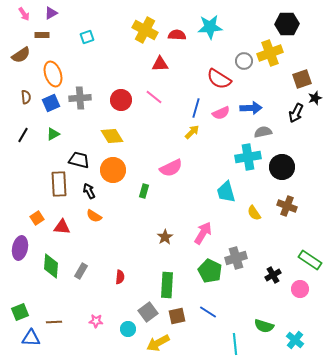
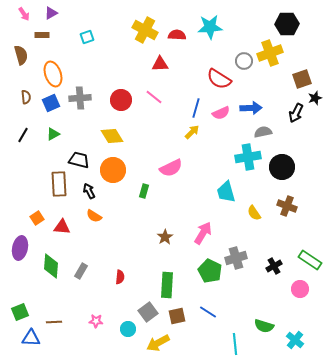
brown semicircle at (21, 55): rotated 72 degrees counterclockwise
black cross at (273, 275): moved 1 px right, 9 px up
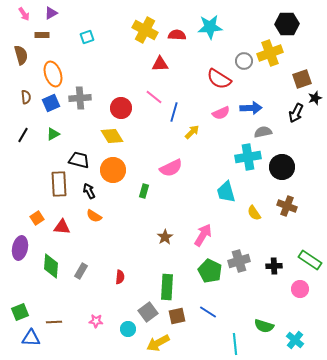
red circle at (121, 100): moved 8 px down
blue line at (196, 108): moved 22 px left, 4 px down
pink arrow at (203, 233): moved 2 px down
gray cross at (236, 258): moved 3 px right, 3 px down
black cross at (274, 266): rotated 28 degrees clockwise
green rectangle at (167, 285): moved 2 px down
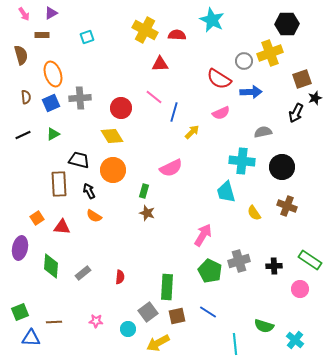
cyan star at (210, 27): moved 2 px right, 7 px up; rotated 30 degrees clockwise
blue arrow at (251, 108): moved 16 px up
black line at (23, 135): rotated 35 degrees clockwise
cyan cross at (248, 157): moved 6 px left, 4 px down; rotated 15 degrees clockwise
brown star at (165, 237): moved 18 px left, 24 px up; rotated 21 degrees counterclockwise
gray rectangle at (81, 271): moved 2 px right, 2 px down; rotated 21 degrees clockwise
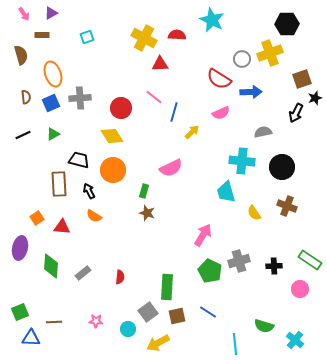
yellow cross at (145, 30): moved 1 px left, 8 px down
gray circle at (244, 61): moved 2 px left, 2 px up
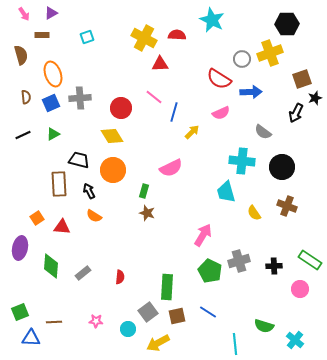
gray semicircle at (263, 132): rotated 132 degrees counterclockwise
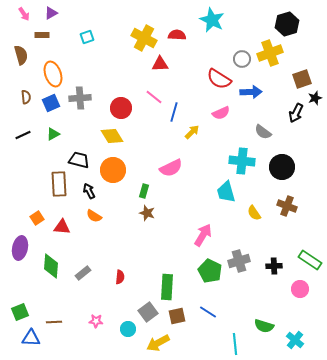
black hexagon at (287, 24): rotated 15 degrees counterclockwise
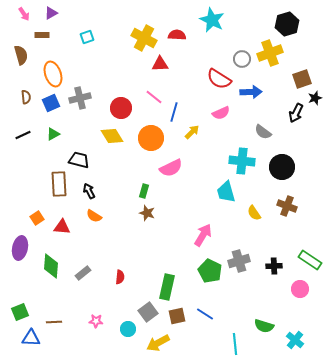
gray cross at (80, 98): rotated 10 degrees counterclockwise
orange circle at (113, 170): moved 38 px right, 32 px up
green rectangle at (167, 287): rotated 10 degrees clockwise
blue line at (208, 312): moved 3 px left, 2 px down
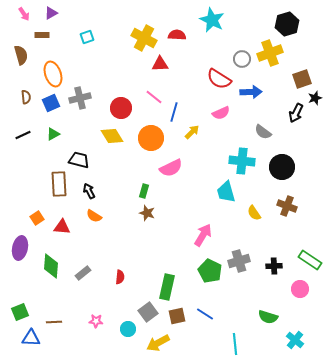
green semicircle at (264, 326): moved 4 px right, 9 px up
